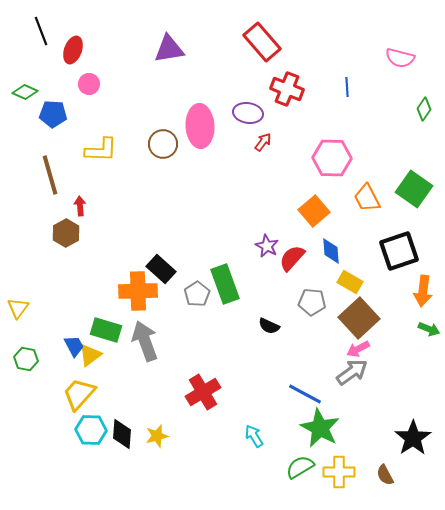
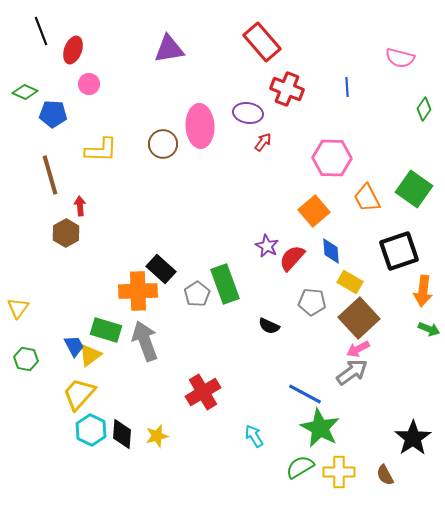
cyan hexagon at (91, 430): rotated 24 degrees clockwise
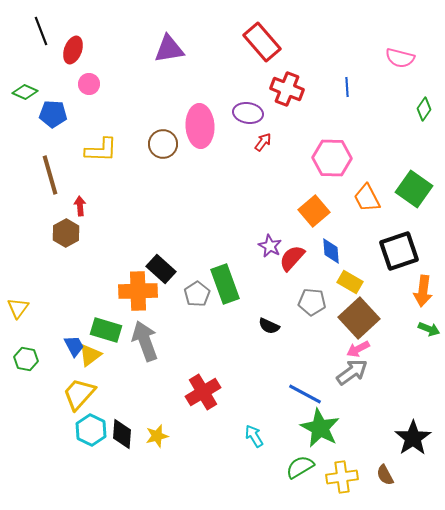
purple star at (267, 246): moved 3 px right
yellow cross at (339, 472): moved 3 px right, 5 px down; rotated 8 degrees counterclockwise
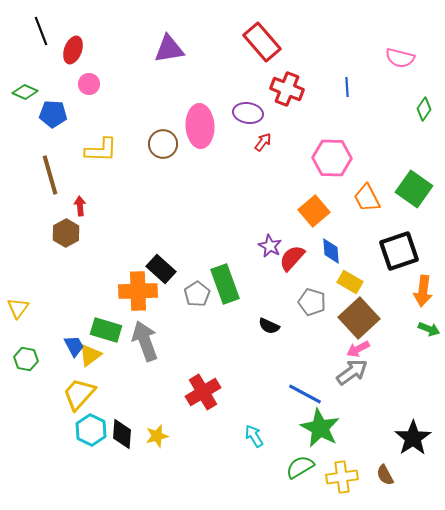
gray pentagon at (312, 302): rotated 12 degrees clockwise
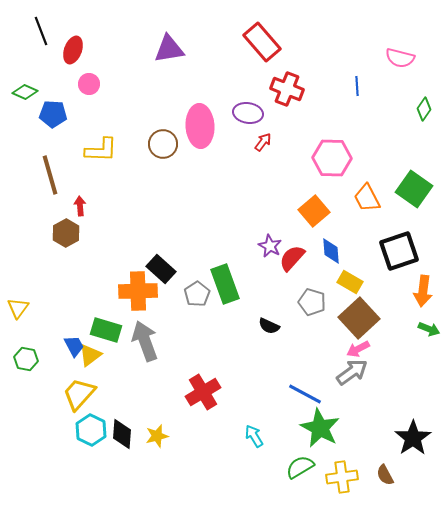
blue line at (347, 87): moved 10 px right, 1 px up
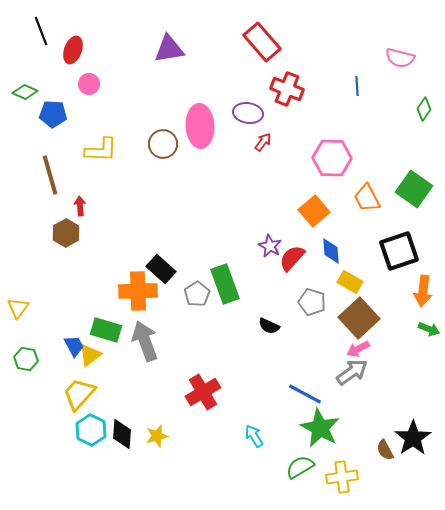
brown semicircle at (385, 475): moved 25 px up
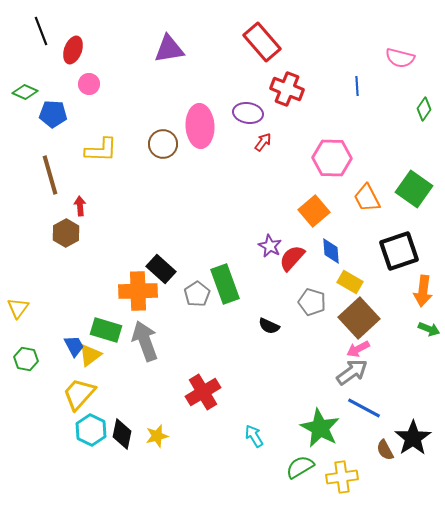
blue line at (305, 394): moved 59 px right, 14 px down
black diamond at (122, 434): rotated 8 degrees clockwise
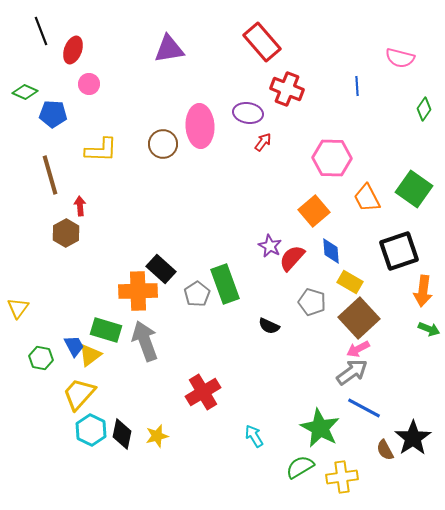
green hexagon at (26, 359): moved 15 px right, 1 px up
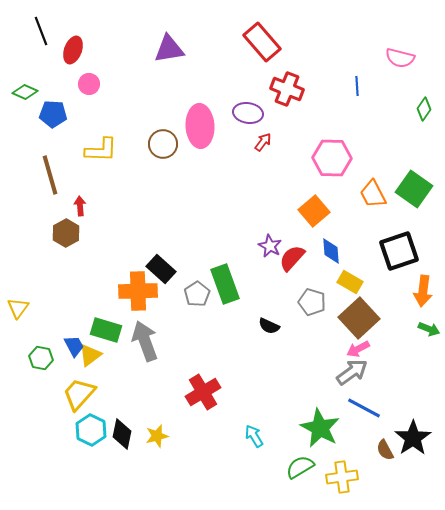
orange trapezoid at (367, 198): moved 6 px right, 4 px up
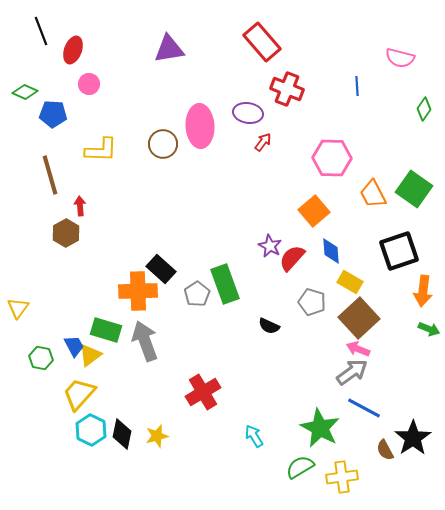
pink arrow at (358, 349): rotated 50 degrees clockwise
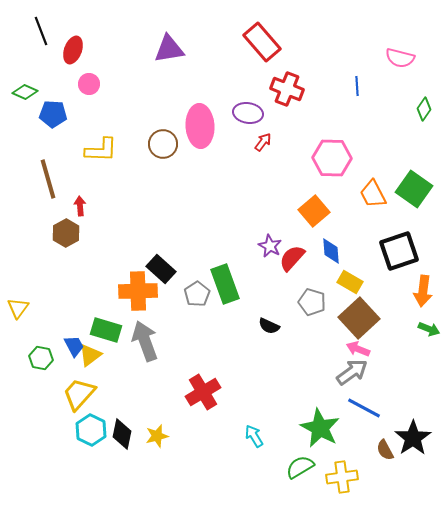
brown line at (50, 175): moved 2 px left, 4 px down
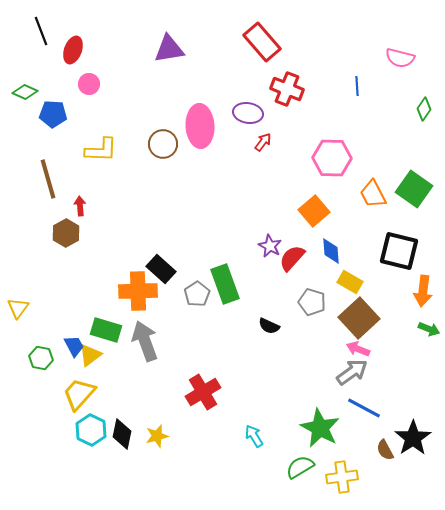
black square at (399, 251): rotated 33 degrees clockwise
